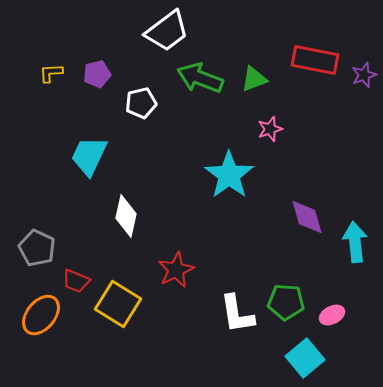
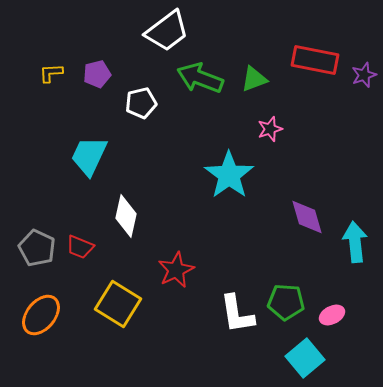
red trapezoid: moved 4 px right, 34 px up
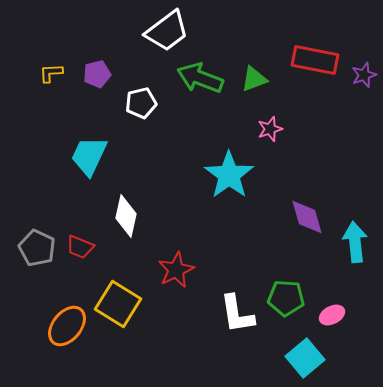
green pentagon: moved 4 px up
orange ellipse: moved 26 px right, 11 px down
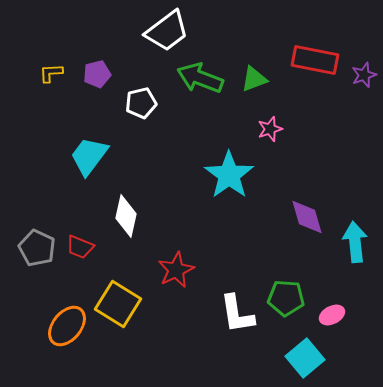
cyan trapezoid: rotated 12 degrees clockwise
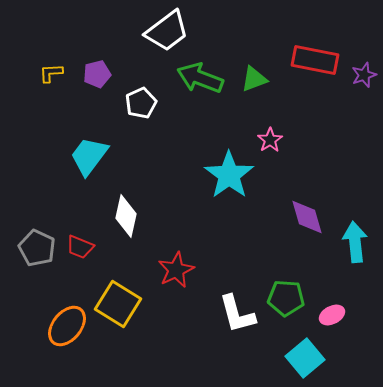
white pentagon: rotated 12 degrees counterclockwise
pink star: moved 11 px down; rotated 15 degrees counterclockwise
white L-shape: rotated 6 degrees counterclockwise
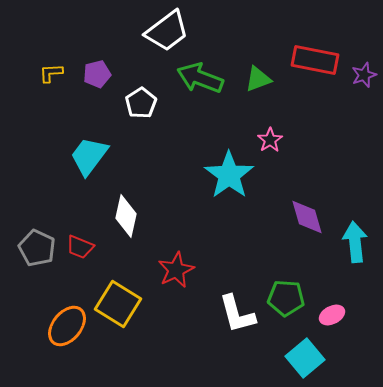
green triangle: moved 4 px right
white pentagon: rotated 8 degrees counterclockwise
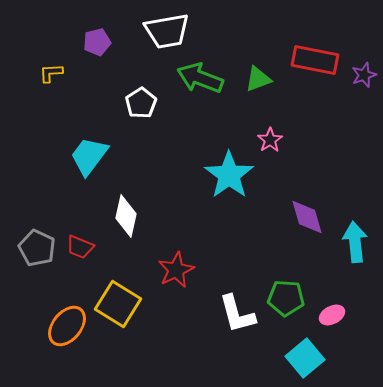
white trapezoid: rotated 27 degrees clockwise
purple pentagon: moved 32 px up
